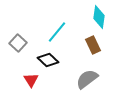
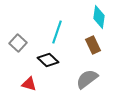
cyan line: rotated 20 degrees counterclockwise
red triangle: moved 2 px left, 4 px down; rotated 42 degrees counterclockwise
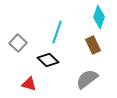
cyan diamond: rotated 10 degrees clockwise
